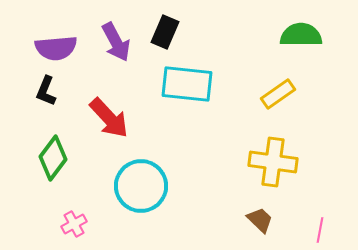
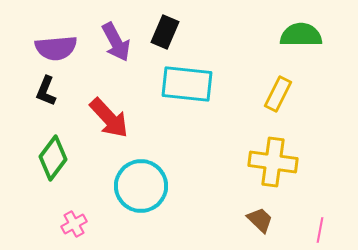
yellow rectangle: rotated 28 degrees counterclockwise
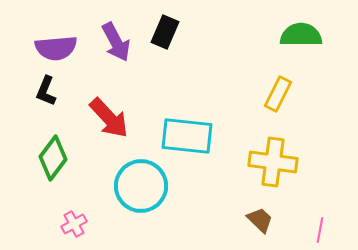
cyan rectangle: moved 52 px down
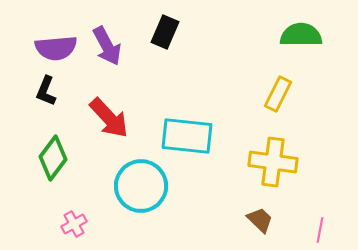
purple arrow: moved 9 px left, 4 px down
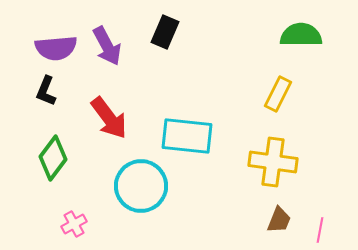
red arrow: rotated 6 degrees clockwise
brown trapezoid: moved 19 px right; rotated 68 degrees clockwise
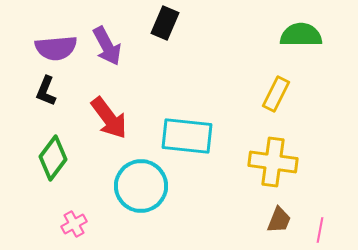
black rectangle: moved 9 px up
yellow rectangle: moved 2 px left
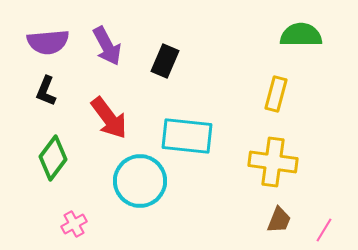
black rectangle: moved 38 px down
purple semicircle: moved 8 px left, 6 px up
yellow rectangle: rotated 12 degrees counterclockwise
cyan circle: moved 1 px left, 5 px up
pink line: moved 4 px right; rotated 20 degrees clockwise
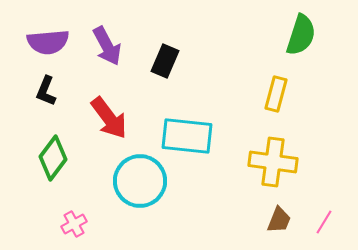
green semicircle: rotated 108 degrees clockwise
pink line: moved 8 px up
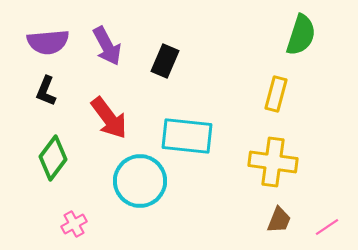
pink line: moved 3 px right, 5 px down; rotated 25 degrees clockwise
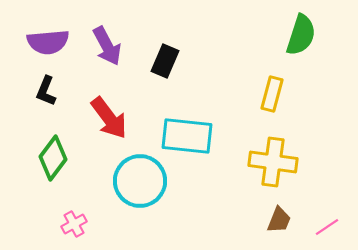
yellow rectangle: moved 4 px left
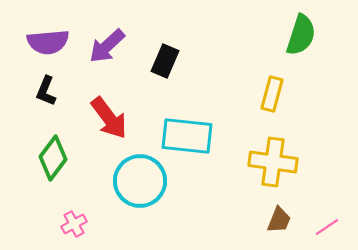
purple arrow: rotated 75 degrees clockwise
